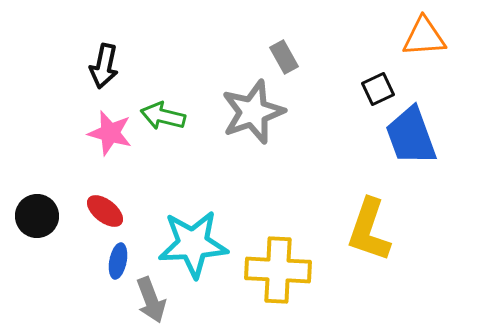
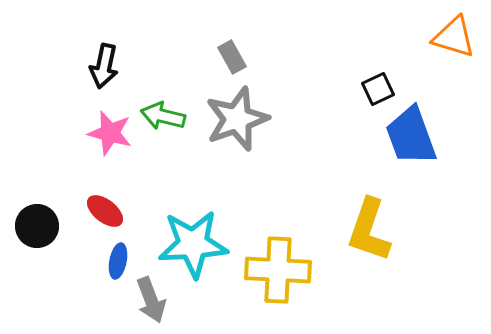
orange triangle: moved 30 px right; rotated 21 degrees clockwise
gray rectangle: moved 52 px left
gray star: moved 16 px left, 7 px down
black circle: moved 10 px down
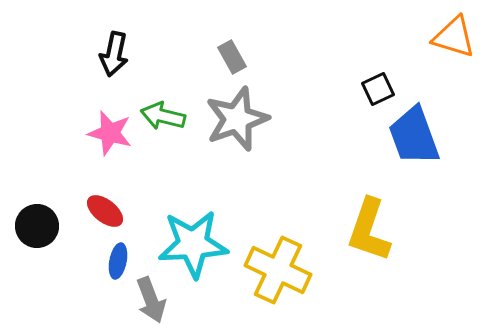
black arrow: moved 10 px right, 12 px up
blue trapezoid: moved 3 px right
yellow cross: rotated 22 degrees clockwise
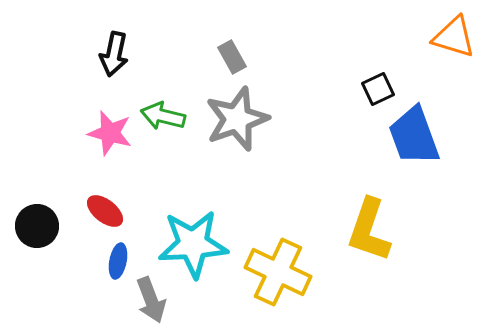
yellow cross: moved 2 px down
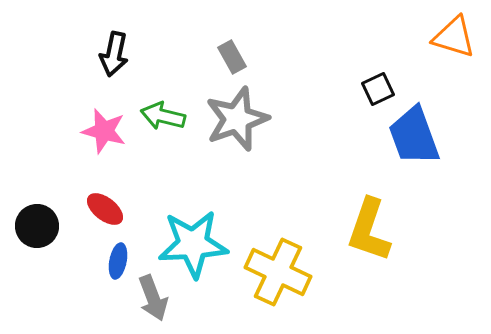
pink star: moved 6 px left, 2 px up
red ellipse: moved 2 px up
gray arrow: moved 2 px right, 2 px up
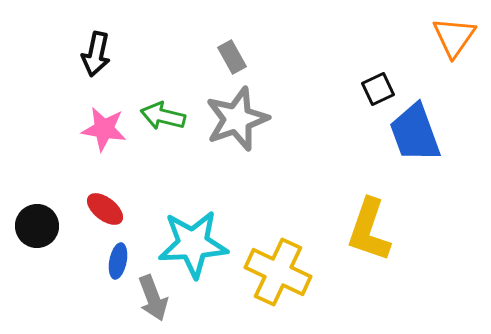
orange triangle: rotated 48 degrees clockwise
black arrow: moved 18 px left
pink star: moved 2 px up; rotated 6 degrees counterclockwise
blue trapezoid: moved 1 px right, 3 px up
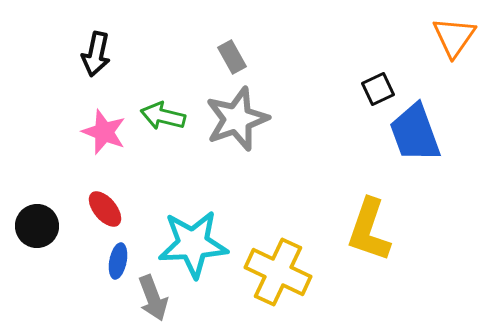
pink star: moved 3 px down; rotated 12 degrees clockwise
red ellipse: rotated 12 degrees clockwise
